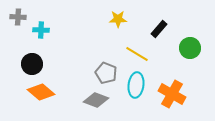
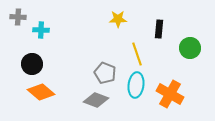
black rectangle: rotated 36 degrees counterclockwise
yellow line: rotated 40 degrees clockwise
gray pentagon: moved 1 px left
orange cross: moved 2 px left
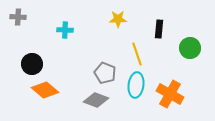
cyan cross: moved 24 px right
orange diamond: moved 4 px right, 2 px up
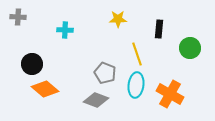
orange diamond: moved 1 px up
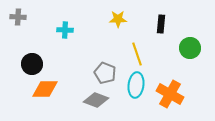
black rectangle: moved 2 px right, 5 px up
orange diamond: rotated 40 degrees counterclockwise
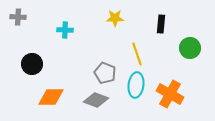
yellow star: moved 3 px left, 1 px up
orange diamond: moved 6 px right, 8 px down
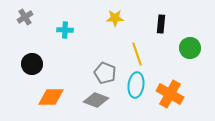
gray cross: moved 7 px right; rotated 35 degrees counterclockwise
